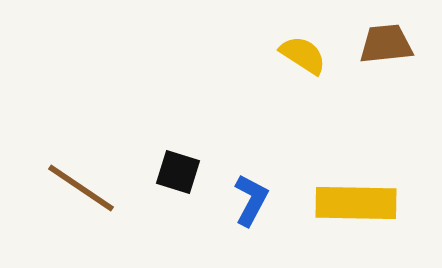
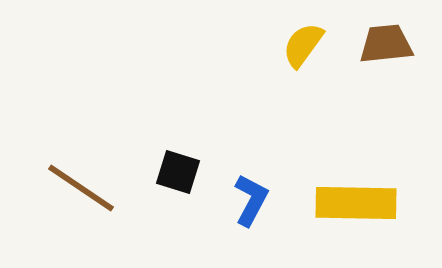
yellow semicircle: moved 10 px up; rotated 87 degrees counterclockwise
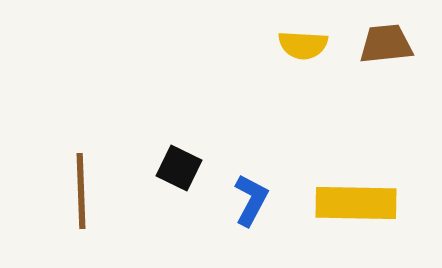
yellow semicircle: rotated 123 degrees counterclockwise
black square: moved 1 px right, 4 px up; rotated 9 degrees clockwise
brown line: moved 3 px down; rotated 54 degrees clockwise
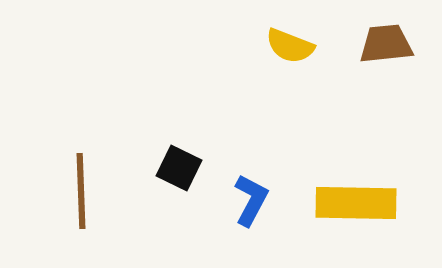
yellow semicircle: moved 13 px left, 1 px down; rotated 18 degrees clockwise
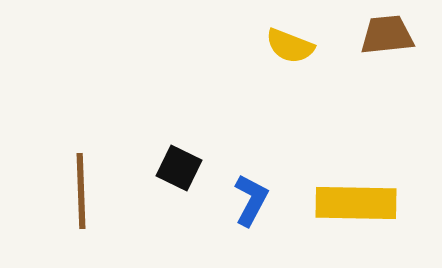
brown trapezoid: moved 1 px right, 9 px up
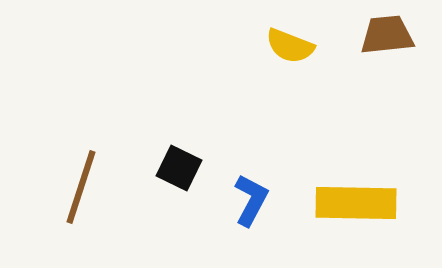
brown line: moved 4 px up; rotated 20 degrees clockwise
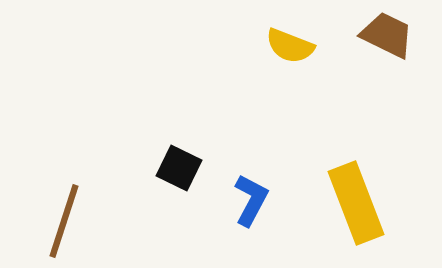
brown trapezoid: rotated 32 degrees clockwise
brown line: moved 17 px left, 34 px down
yellow rectangle: rotated 68 degrees clockwise
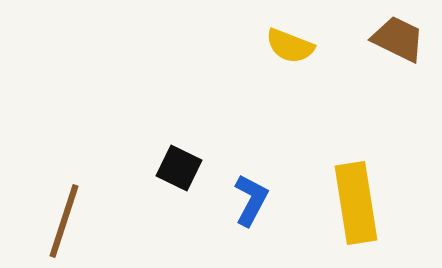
brown trapezoid: moved 11 px right, 4 px down
yellow rectangle: rotated 12 degrees clockwise
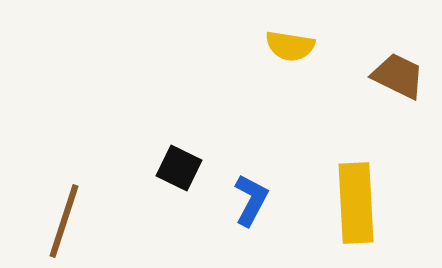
brown trapezoid: moved 37 px down
yellow semicircle: rotated 12 degrees counterclockwise
yellow rectangle: rotated 6 degrees clockwise
